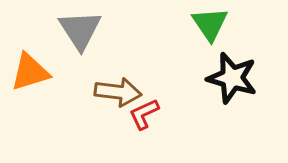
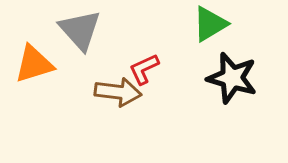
green triangle: rotated 33 degrees clockwise
gray triangle: rotated 9 degrees counterclockwise
orange triangle: moved 4 px right, 8 px up
red L-shape: moved 45 px up
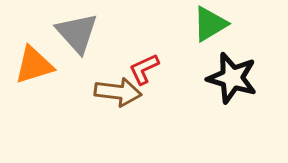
gray triangle: moved 3 px left, 3 px down
orange triangle: moved 1 px down
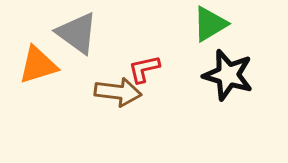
gray triangle: rotated 12 degrees counterclockwise
orange triangle: moved 4 px right
red L-shape: rotated 12 degrees clockwise
black star: moved 4 px left, 3 px up
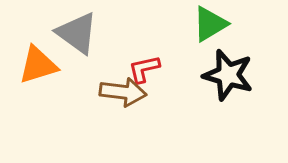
brown arrow: moved 5 px right
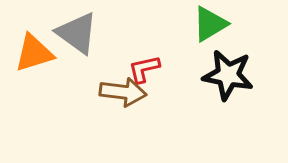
orange triangle: moved 4 px left, 12 px up
black star: rotated 6 degrees counterclockwise
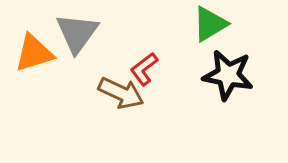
gray triangle: rotated 30 degrees clockwise
red L-shape: rotated 24 degrees counterclockwise
brown arrow: moved 2 px left, 1 px down; rotated 18 degrees clockwise
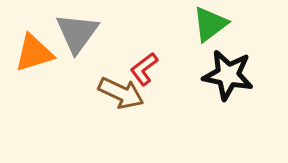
green triangle: rotated 6 degrees counterclockwise
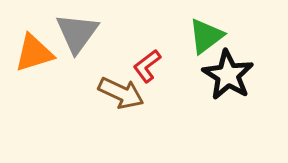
green triangle: moved 4 px left, 12 px down
red L-shape: moved 3 px right, 3 px up
black star: rotated 21 degrees clockwise
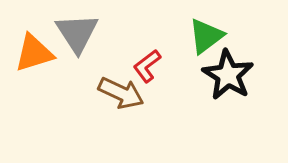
gray triangle: rotated 9 degrees counterclockwise
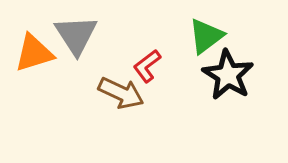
gray triangle: moved 1 px left, 2 px down
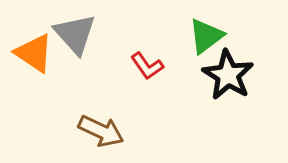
gray triangle: moved 1 px left, 1 px up; rotated 9 degrees counterclockwise
orange triangle: rotated 51 degrees clockwise
red L-shape: rotated 88 degrees counterclockwise
brown arrow: moved 20 px left, 38 px down
